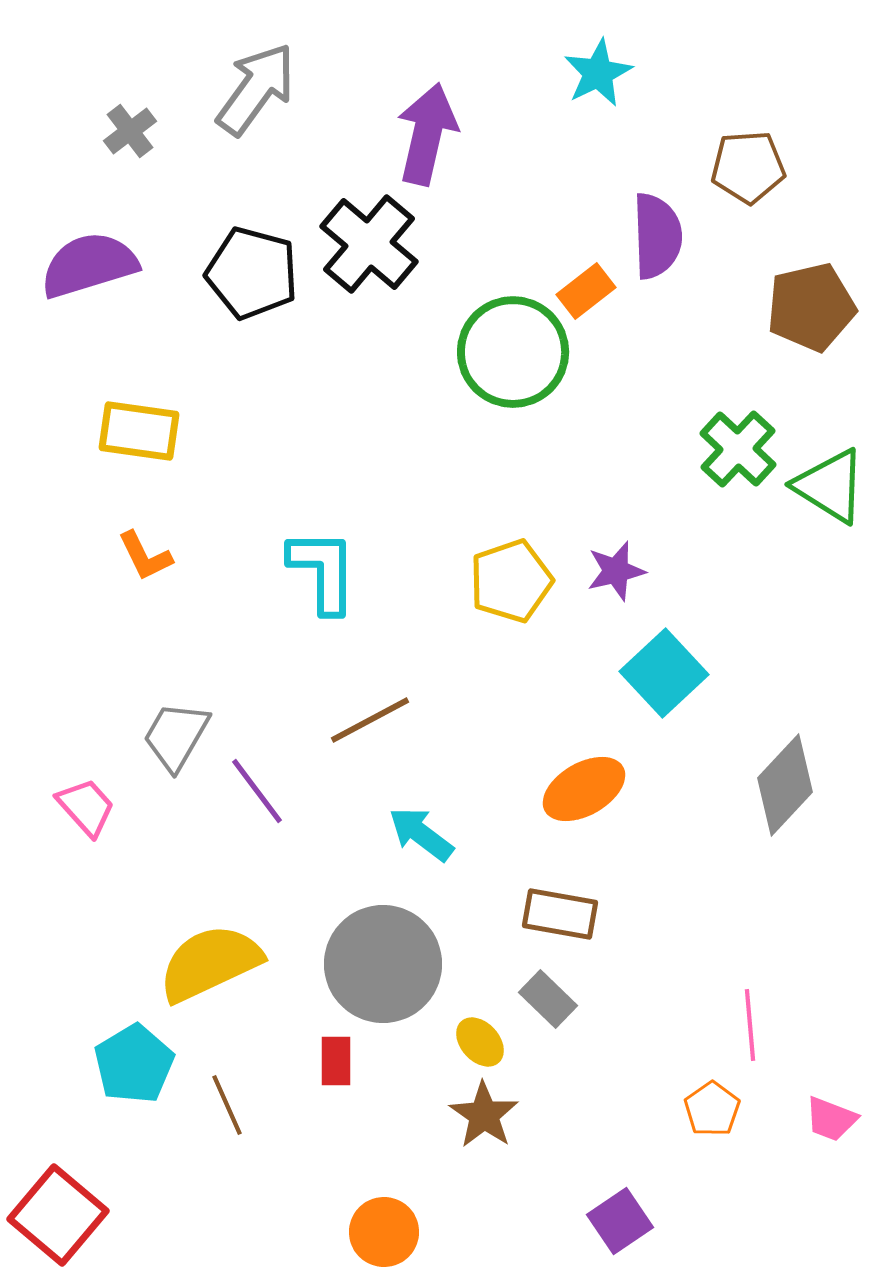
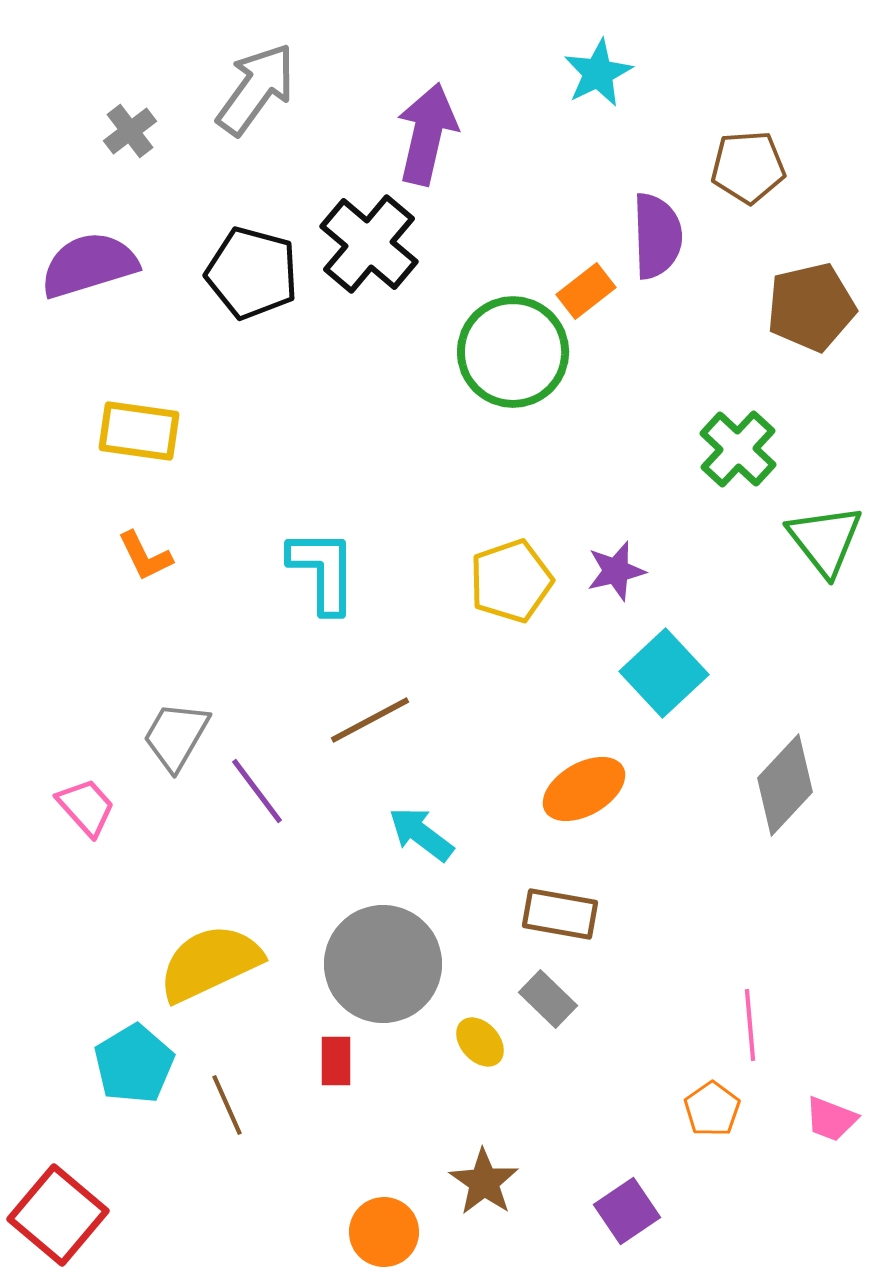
green triangle at (830, 486): moved 5 px left, 54 px down; rotated 20 degrees clockwise
brown star at (484, 1115): moved 67 px down
purple square at (620, 1221): moved 7 px right, 10 px up
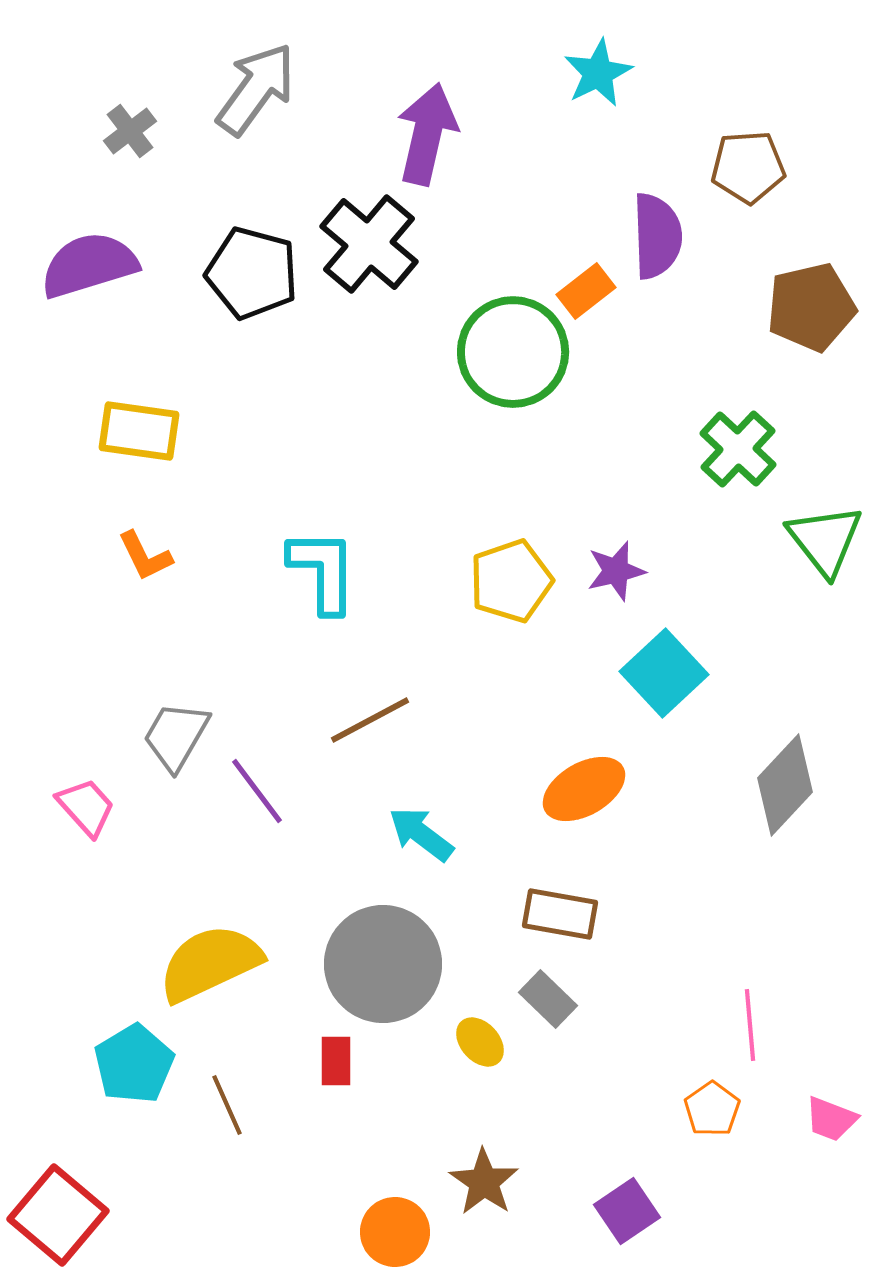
orange circle at (384, 1232): moved 11 px right
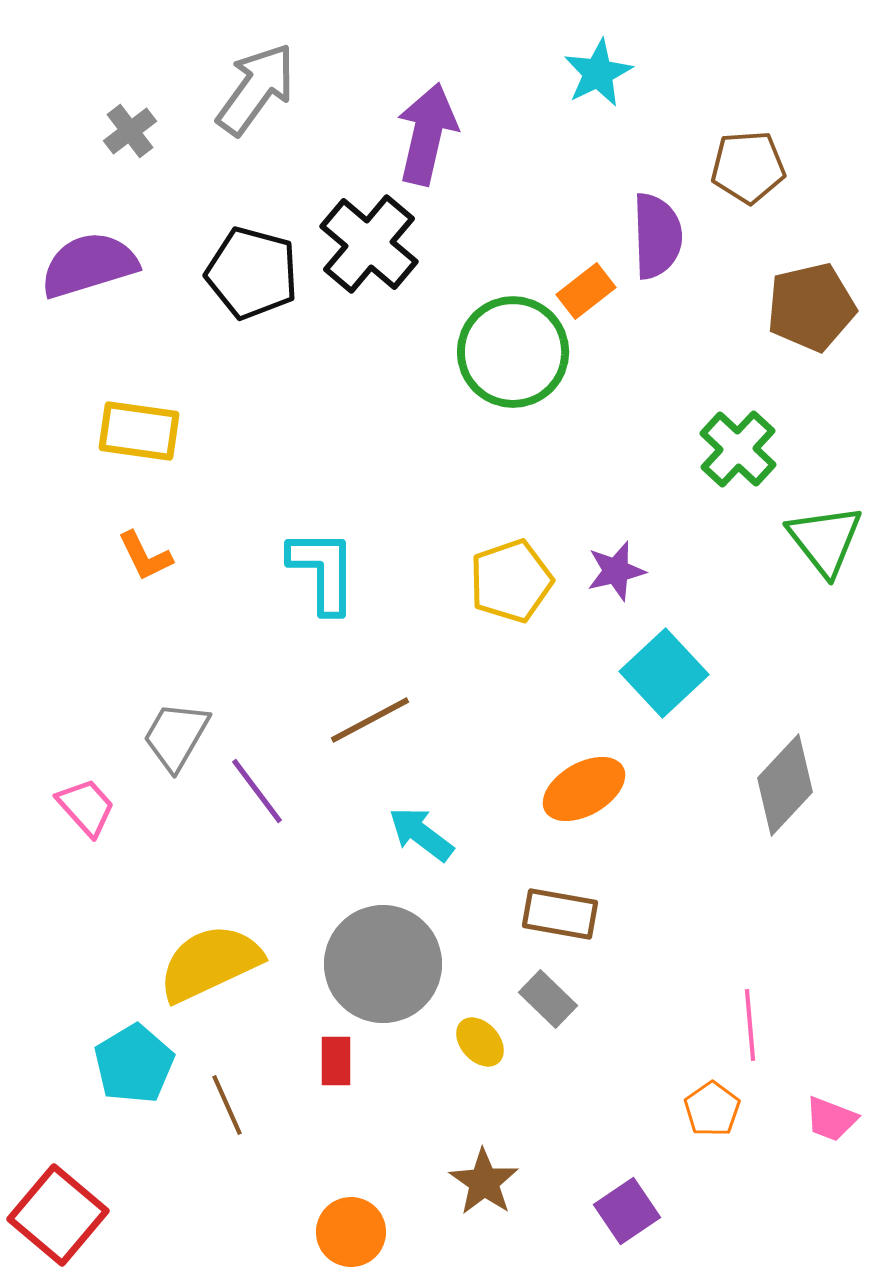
orange circle at (395, 1232): moved 44 px left
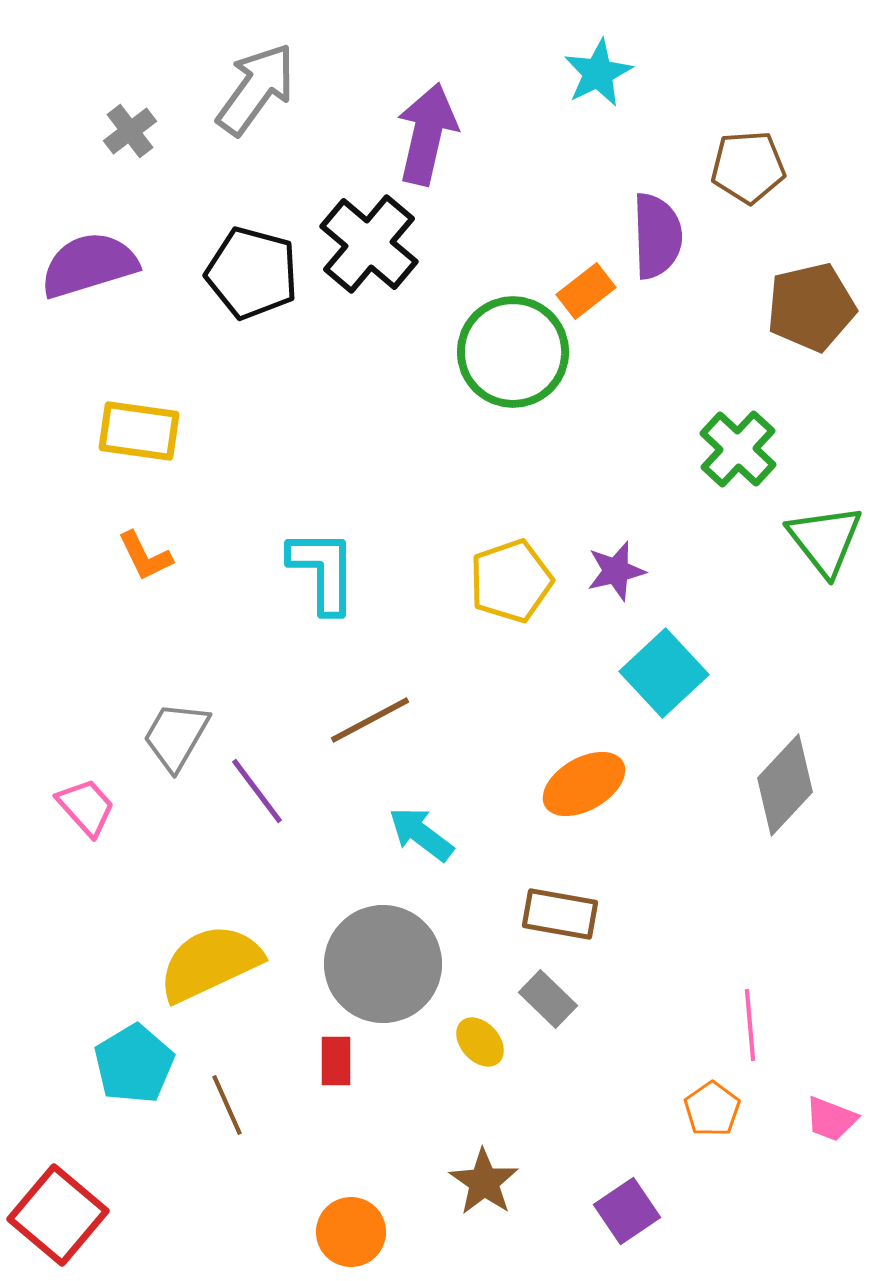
orange ellipse at (584, 789): moved 5 px up
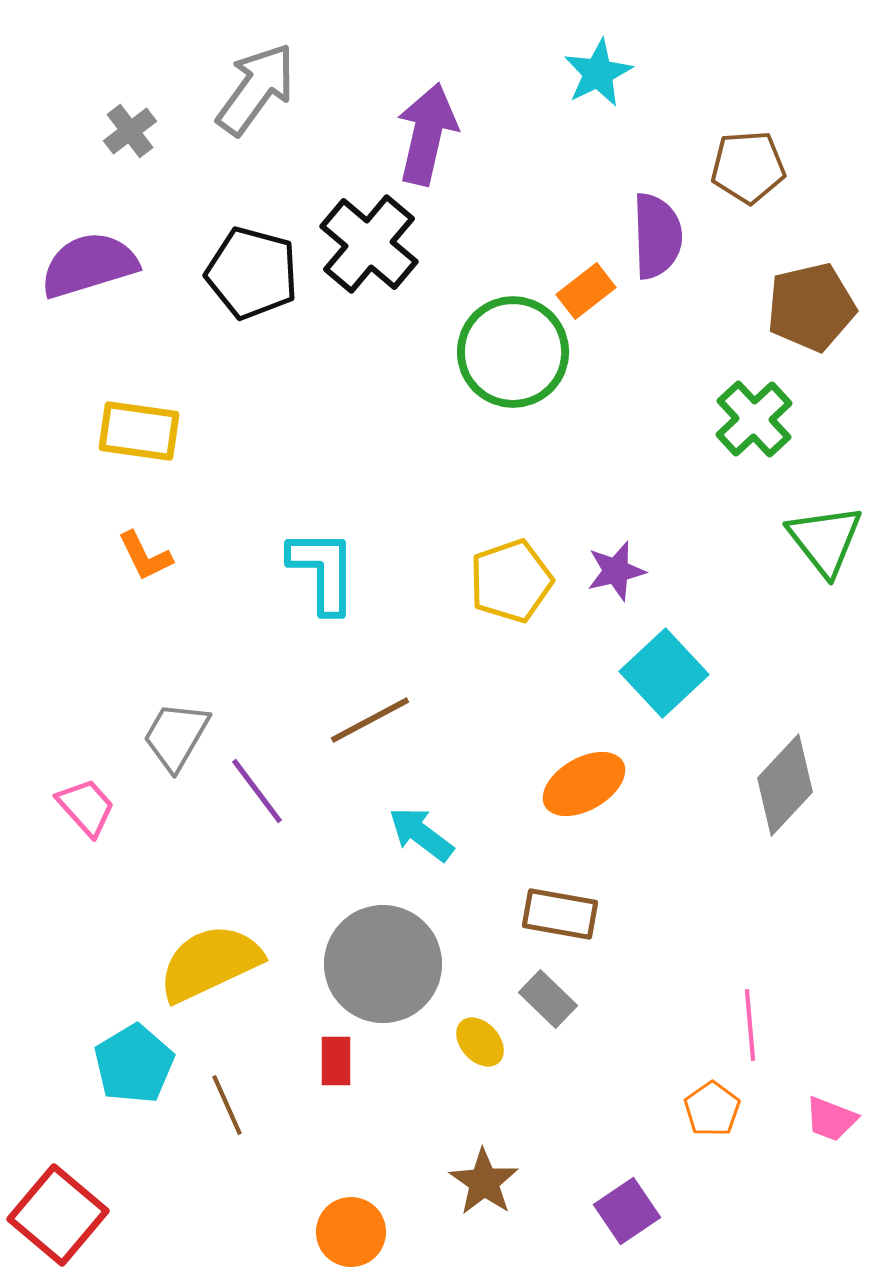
green cross at (738, 449): moved 16 px right, 30 px up; rotated 4 degrees clockwise
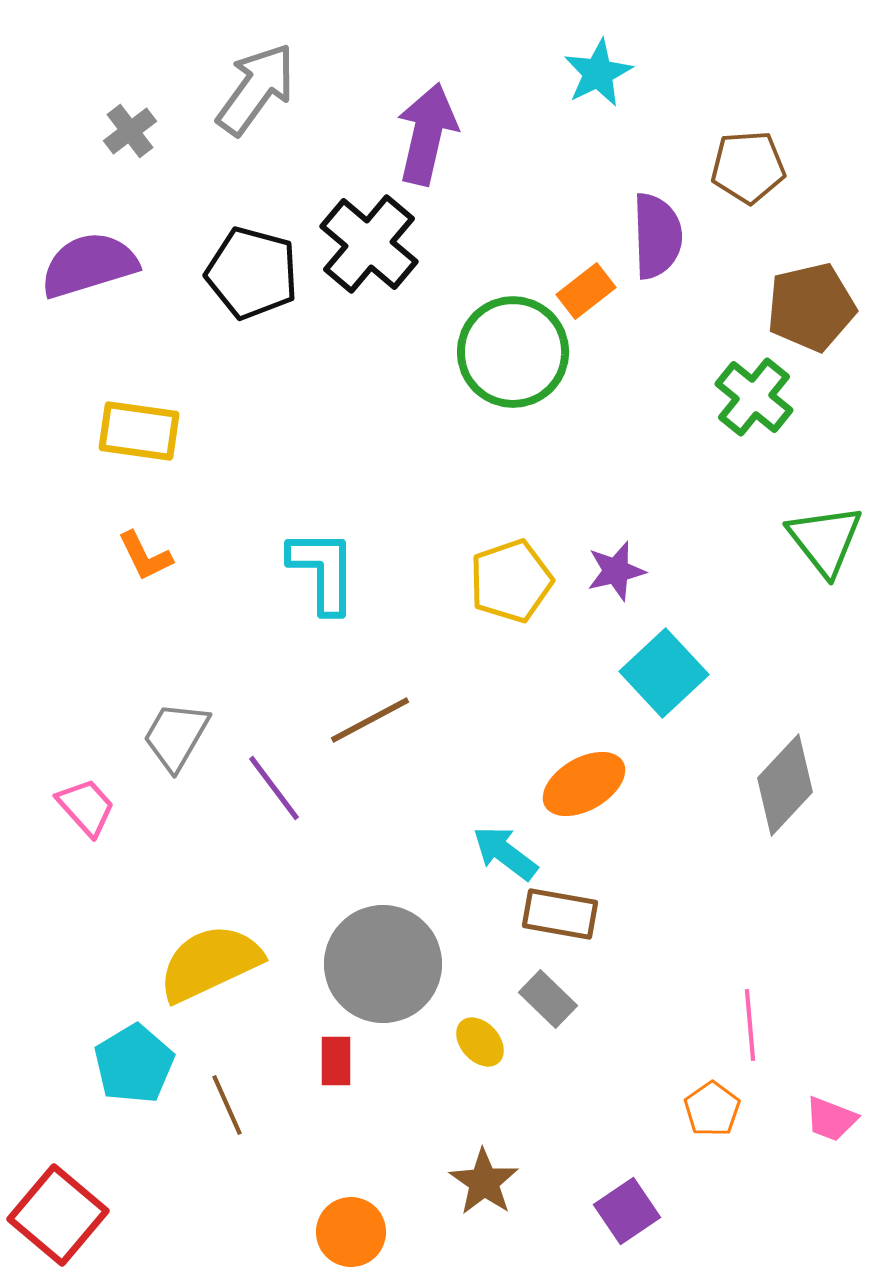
green cross at (754, 419): moved 22 px up; rotated 8 degrees counterclockwise
purple line at (257, 791): moved 17 px right, 3 px up
cyan arrow at (421, 834): moved 84 px right, 19 px down
